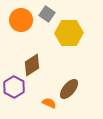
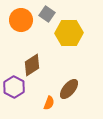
orange semicircle: rotated 88 degrees clockwise
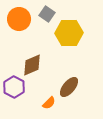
orange circle: moved 2 px left, 1 px up
brown diamond: rotated 10 degrees clockwise
brown ellipse: moved 2 px up
orange semicircle: rotated 24 degrees clockwise
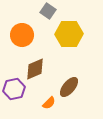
gray square: moved 1 px right, 3 px up
orange circle: moved 3 px right, 16 px down
yellow hexagon: moved 1 px down
brown diamond: moved 3 px right, 4 px down
purple hexagon: moved 2 px down; rotated 20 degrees clockwise
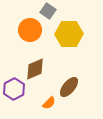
orange circle: moved 8 px right, 5 px up
purple hexagon: rotated 15 degrees counterclockwise
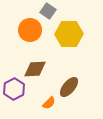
brown diamond: rotated 20 degrees clockwise
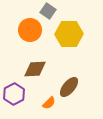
purple hexagon: moved 5 px down
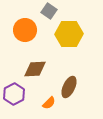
gray square: moved 1 px right
orange circle: moved 5 px left
brown ellipse: rotated 15 degrees counterclockwise
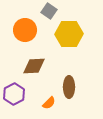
brown diamond: moved 1 px left, 3 px up
brown ellipse: rotated 25 degrees counterclockwise
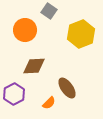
yellow hexagon: moved 12 px right; rotated 20 degrees counterclockwise
brown ellipse: moved 2 px left, 1 px down; rotated 35 degrees counterclockwise
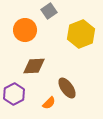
gray square: rotated 21 degrees clockwise
